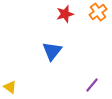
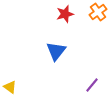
blue triangle: moved 4 px right
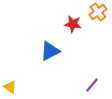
red star: moved 8 px right, 10 px down; rotated 24 degrees clockwise
blue triangle: moved 6 px left; rotated 25 degrees clockwise
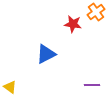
orange cross: moved 2 px left
blue triangle: moved 4 px left, 3 px down
purple line: rotated 49 degrees clockwise
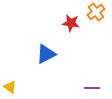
red star: moved 2 px left, 1 px up
purple line: moved 3 px down
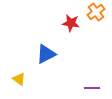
yellow triangle: moved 9 px right, 8 px up
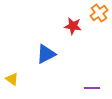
orange cross: moved 3 px right, 1 px down
red star: moved 2 px right, 3 px down
yellow triangle: moved 7 px left
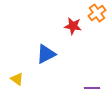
orange cross: moved 2 px left
yellow triangle: moved 5 px right
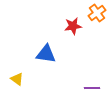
red star: rotated 18 degrees counterclockwise
blue triangle: rotated 35 degrees clockwise
